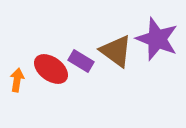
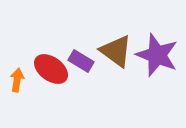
purple star: moved 16 px down
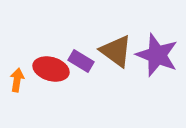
red ellipse: rotated 20 degrees counterclockwise
